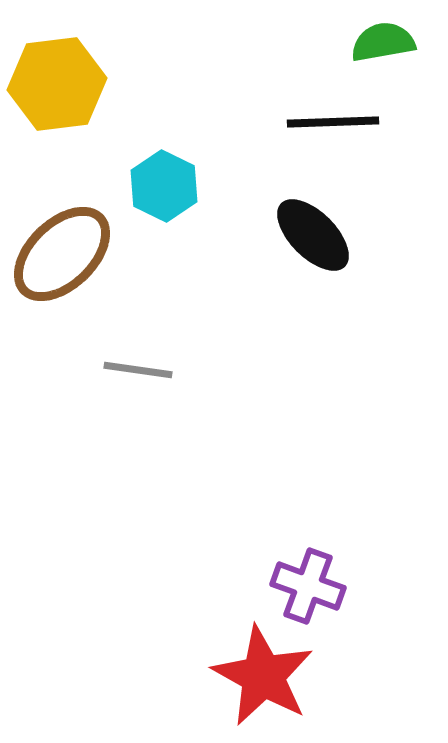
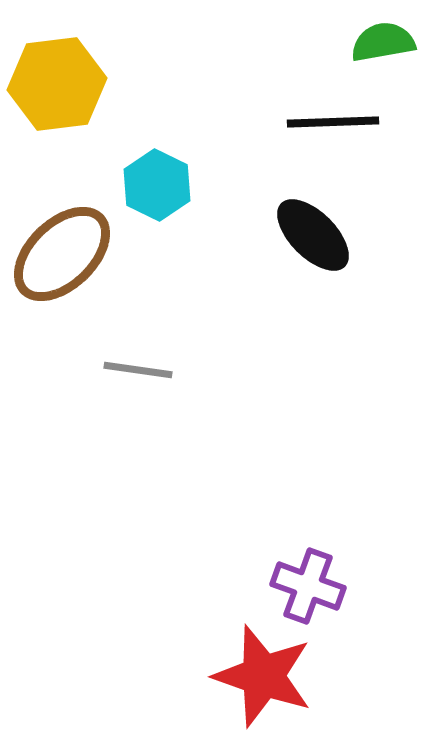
cyan hexagon: moved 7 px left, 1 px up
red star: rotated 10 degrees counterclockwise
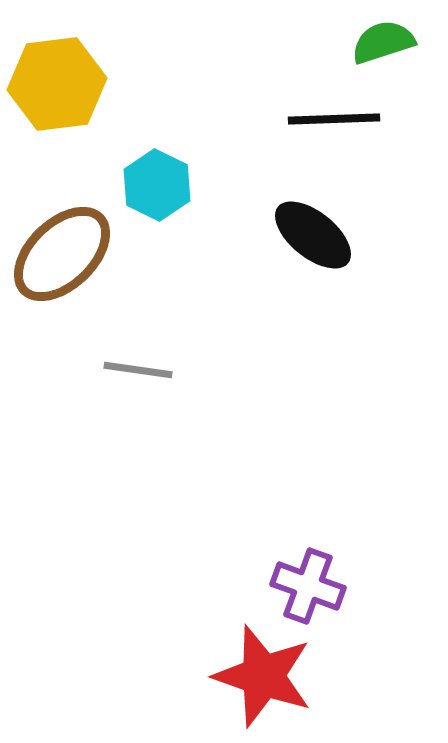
green semicircle: rotated 8 degrees counterclockwise
black line: moved 1 px right, 3 px up
black ellipse: rotated 6 degrees counterclockwise
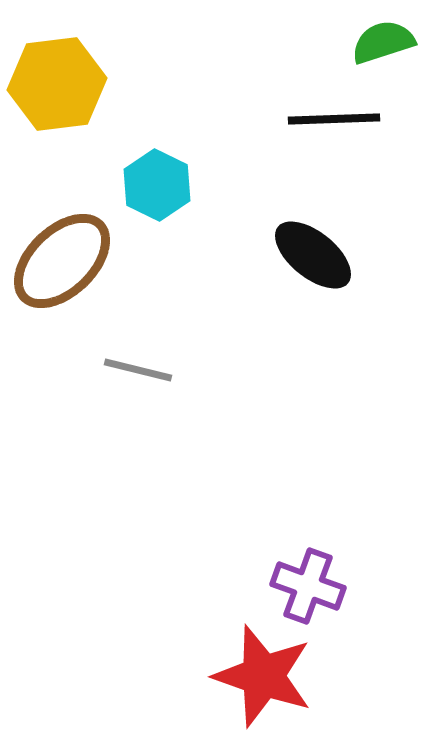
black ellipse: moved 20 px down
brown ellipse: moved 7 px down
gray line: rotated 6 degrees clockwise
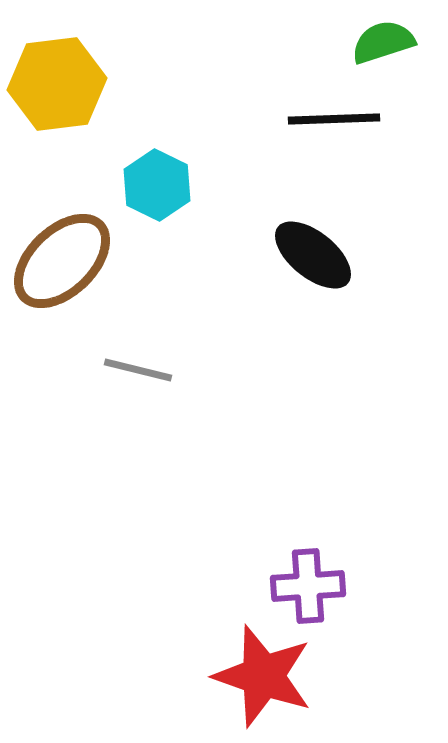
purple cross: rotated 24 degrees counterclockwise
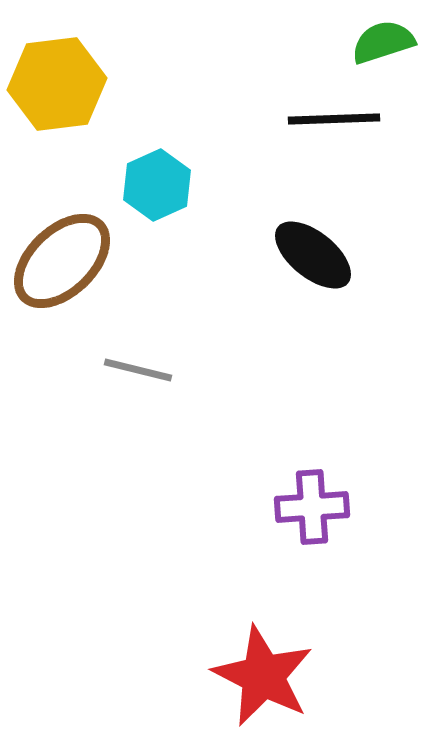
cyan hexagon: rotated 10 degrees clockwise
purple cross: moved 4 px right, 79 px up
red star: rotated 8 degrees clockwise
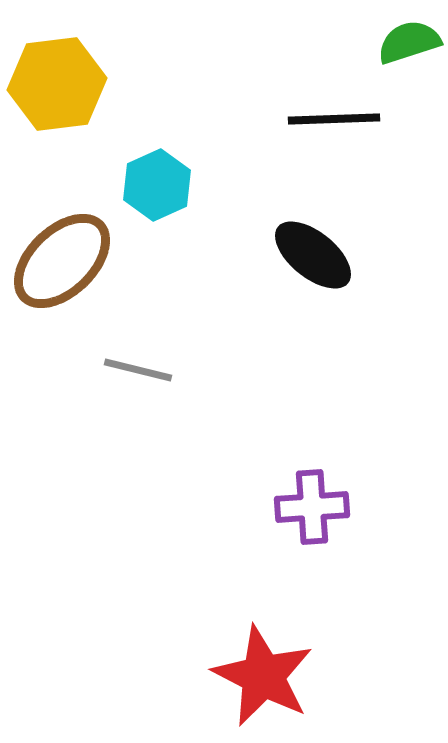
green semicircle: moved 26 px right
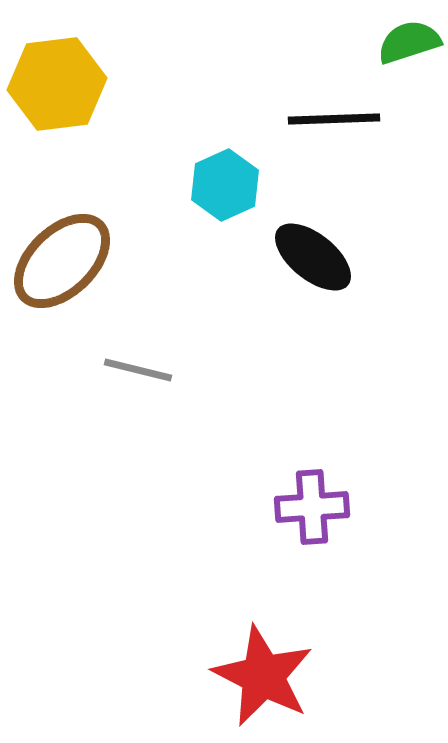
cyan hexagon: moved 68 px right
black ellipse: moved 2 px down
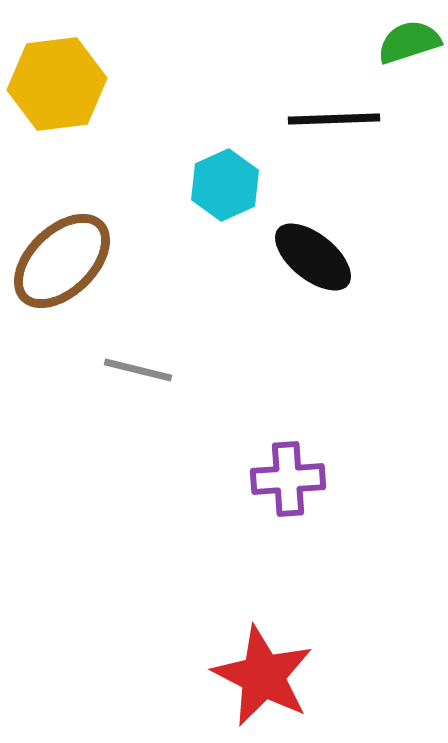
purple cross: moved 24 px left, 28 px up
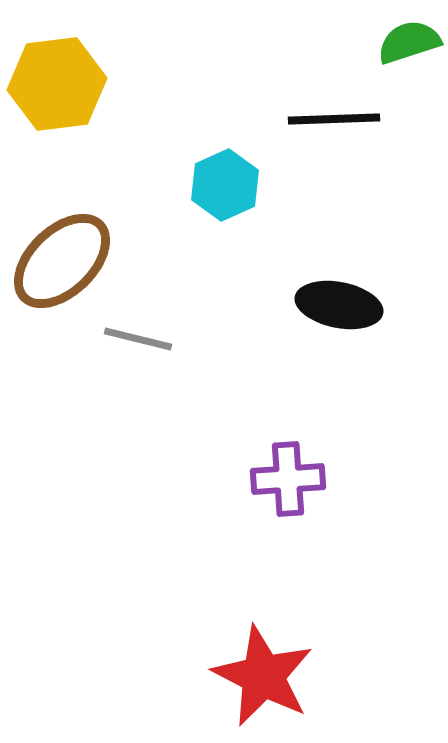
black ellipse: moved 26 px right, 48 px down; rotated 28 degrees counterclockwise
gray line: moved 31 px up
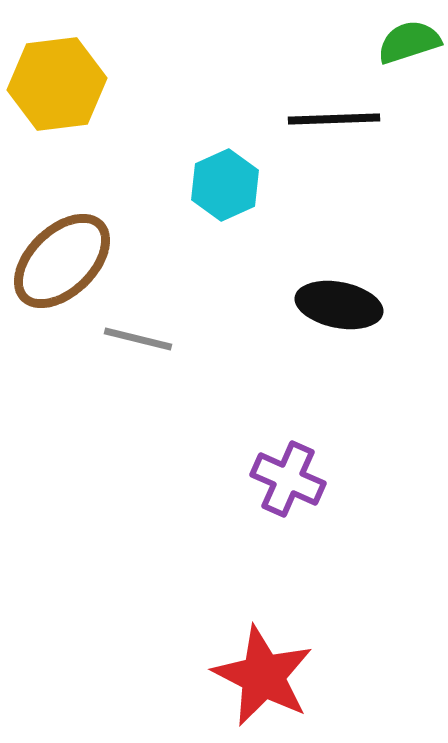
purple cross: rotated 28 degrees clockwise
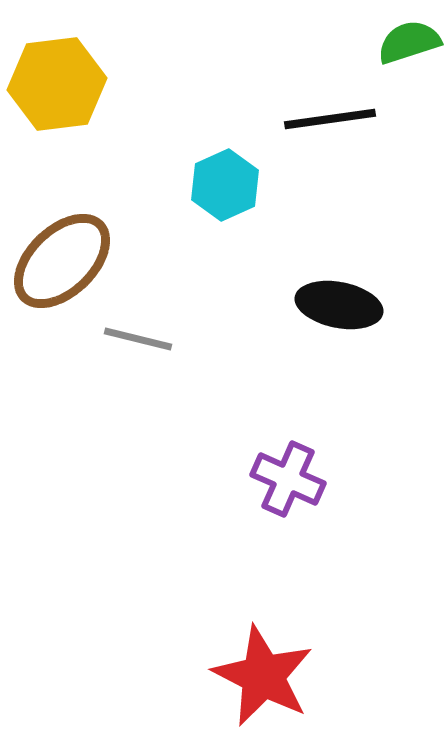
black line: moved 4 px left; rotated 6 degrees counterclockwise
